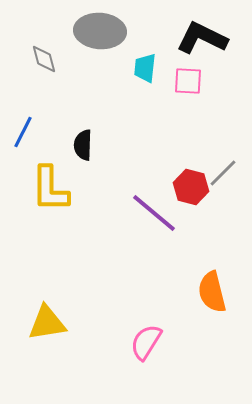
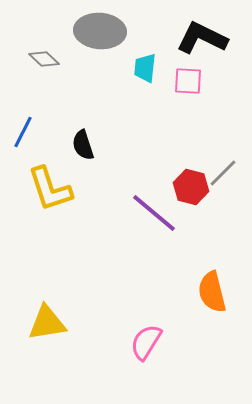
gray diamond: rotated 32 degrees counterclockwise
black semicircle: rotated 20 degrees counterclockwise
yellow L-shape: rotated 18 degrees counterclockwise
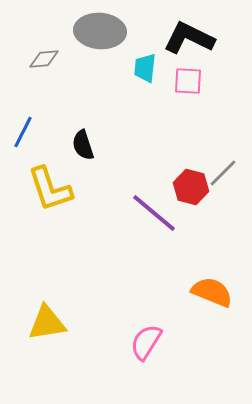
black L-shape: moved 13 px left
gray diamond: rotated 48 degrees counterclockwise
orange semicircle: rotated 126 degrees clockwise
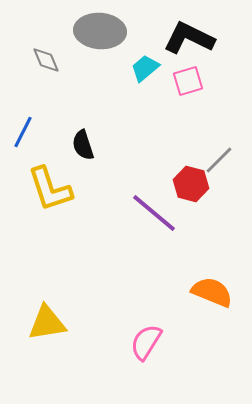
gray diamond: moved 2 px right, 1 px down; rotated 72 degrees clockwise
cyan trapezoid: rotated 44 degrees clockwise
pink square: rotated 20 degrees counterclockwise
gray line: moved 4 px left, 13 px up
red hexagon: moved 3 px up
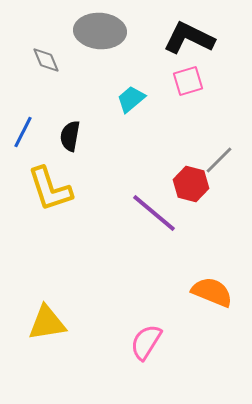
cyan trapezoid: moved 14 px left, 31 px down
black semicircle: moved 13 px left, 9 px up; rotated 28 degrees clockwise
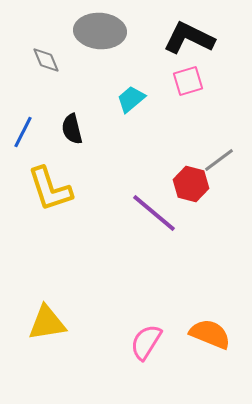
black semicircle: moved 2 px right, 7 px up; rotated 24 degrees counterclockwise
gray line: rotated 8 degrees clockwise
orange semicircle: moved 2 px left, 42 px down
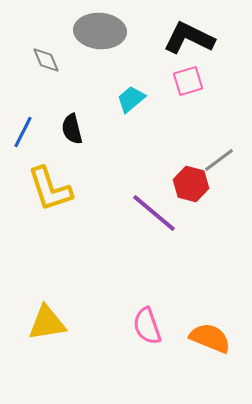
orange semicircle: moved 4 px down
pink semicircle: moved 1 px right, 16 px up; rotated 51 degrees counterclockwise
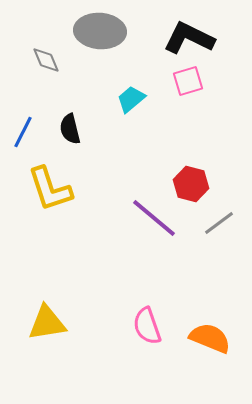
black semicircle: moved 2 px left
gray line: moved 63 px down
purple line: moved 5 px down
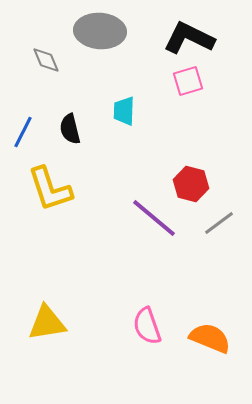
cyan trapezoid: moved 7 px left, 12 px down; rotated 48 degrees counterclockwise
